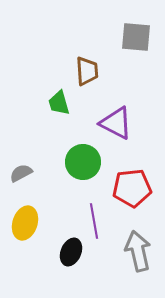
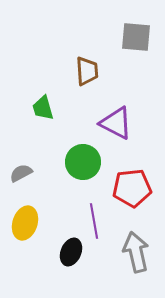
green trapezoid: moved 16 px left, 5 px down
gray arrow: moved 2 px left, 1 px down
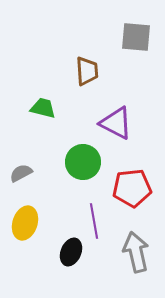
green trapezoid: rotated 120 degrees clockwise
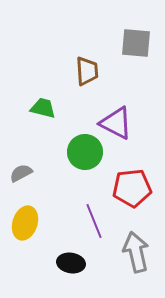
gray square: moved 6 px down
green circle: moved 2 px right, 10 px up
purple line: rotated 12 degrees counterclockwise
black ellipse: moved 11 px down; rotated 76 degrees clockwise
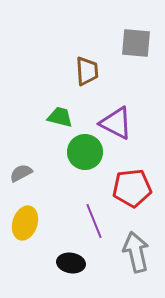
green trapezoid: moved 17 px right, 9 px down
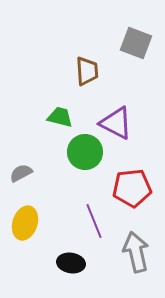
gray square: rotated 16 degrees clockwise
